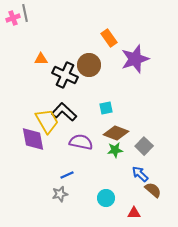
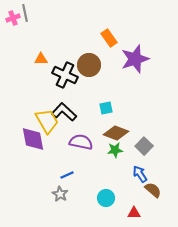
blue arrow: rotated 12 degrees clockwise
gray star: rotated 28 degrees counterclockwise
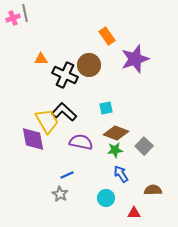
orange rectangle: moved 2 px left, 2 px up
blue arrow: moved 19 px left
brown semicircle: rotated 42 degrees counterclockwise
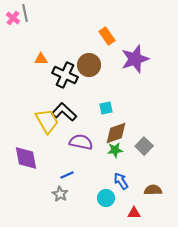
pink cross: rotated 32 degrees counterclockwise
brown diamond: rotated 40 degrees counterclockwise
purple diamond: moved 7 px left, 19 px down
blue arrow: moved 7 px down
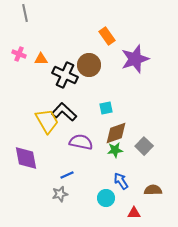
pink cross: moved 6 px right, 36 px down; rotated 16 degrees counterclockwise
gray star: rotated 28 degrees clockwise
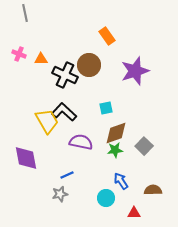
purple star: moved 12 px down
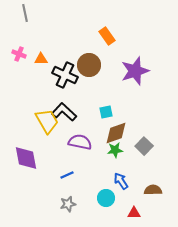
cyan square: moved 4 px down
purple semicircle: moved 1 px left
gray star: moved 8 px right, 10 px down
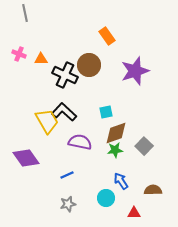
purple diamond: rotated 24 degrees counterclockwise
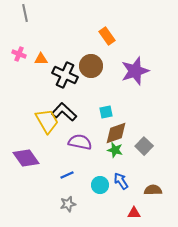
brown circle: moved 2 px right, 1 px down
green star: rotated 21 degrees clockwise
cyan circle: moved 6 px left, 13 px up
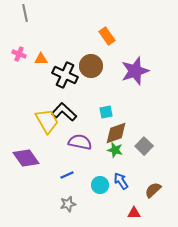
brown semicircle: rotated 42 degrees counterclockwise
